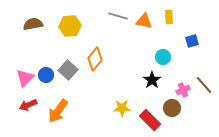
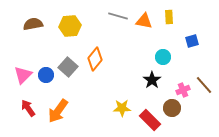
gray square: moved 3 px up
pink triangle: moved 2 px left, 3 px up
red arrow: moved 3 px down; rotated 78 degrees clockwise
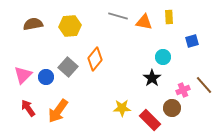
orange triangle: moved 1 px down
blue circle: moved 2 px down
black star: moved 2 px up
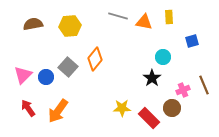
brown line: rotated 18 degrees clockwise
red rectangle: moved 1 px left, 2 px up
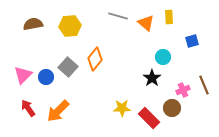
orange triangle: moved 2 px right, 1 px down; rotated 30 degrees clockwise
orange arrow: rotated 10 degrees clockwise
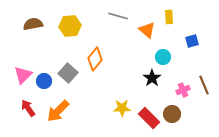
orange triangle: moved 1 px right, 7 px down
gray square: moved 6 px down
blue circle: moved 2 px left, 4 px down
brown circle: moved 6 px down
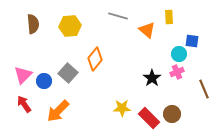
brown semicircle: rotated 96 degrees clockwise
blue square: rotated 24 degrees clockwise
cyan circle: moved 16 px right, 3 px up
brown line: moved 4 px down
pink cross: moved 6 px left, 18 px up
red arrow: moved 4 px left, 4 px up
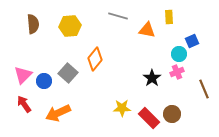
orange triangle: rotated 30 degrees counterclockwise
blue square: rotated 32 degrees counterclockwise
orange arrow: moved 2 px down; rotated 20 degrees clockwise
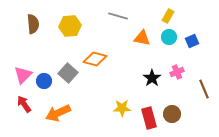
yellow rectangle: moved 1 px left, 1 px up; rotated 32 degrees clockwise
orange triangle: moved 5 px left, 8 px down
cyan circle: moved 10 px left, 17 px up
orange diamond: rotated 65 degrees clockwise
red rectangle: rotated 30 degrees clockwise
